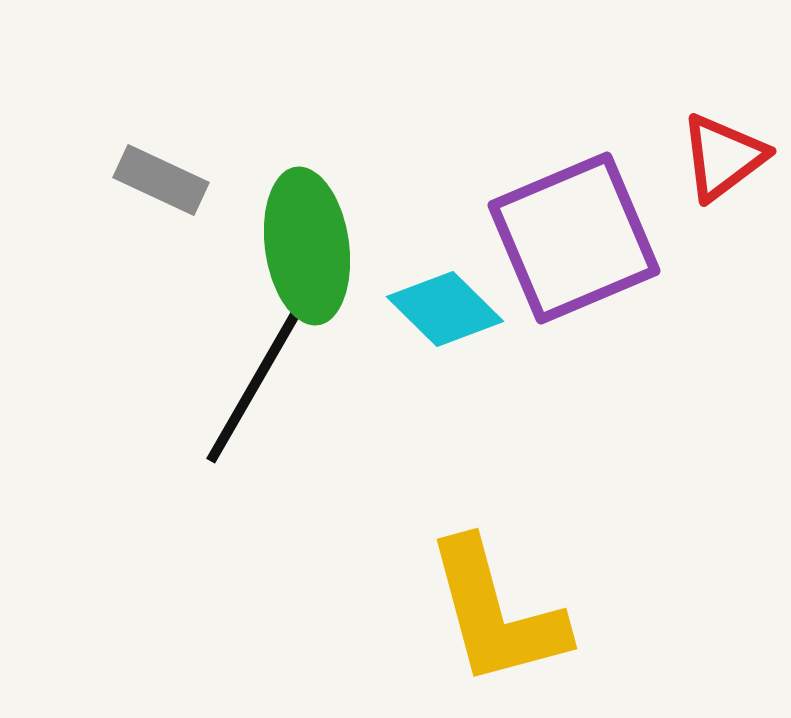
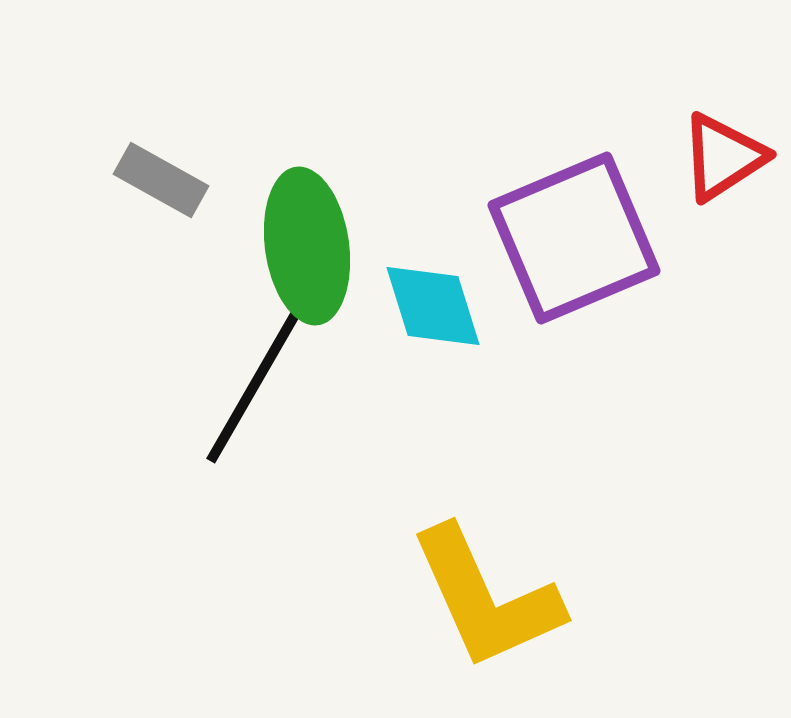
red triangle: rotated 4 degrees clockwise
gray rectangle: rotated 4 degrees clockwise
cyan diamond: moved 12 px left, 3 px up; rotated 28 degrees clockwise
yellow L-shape: moved 10 px left, 15 px up; rotated 9 degrees counterclockwise
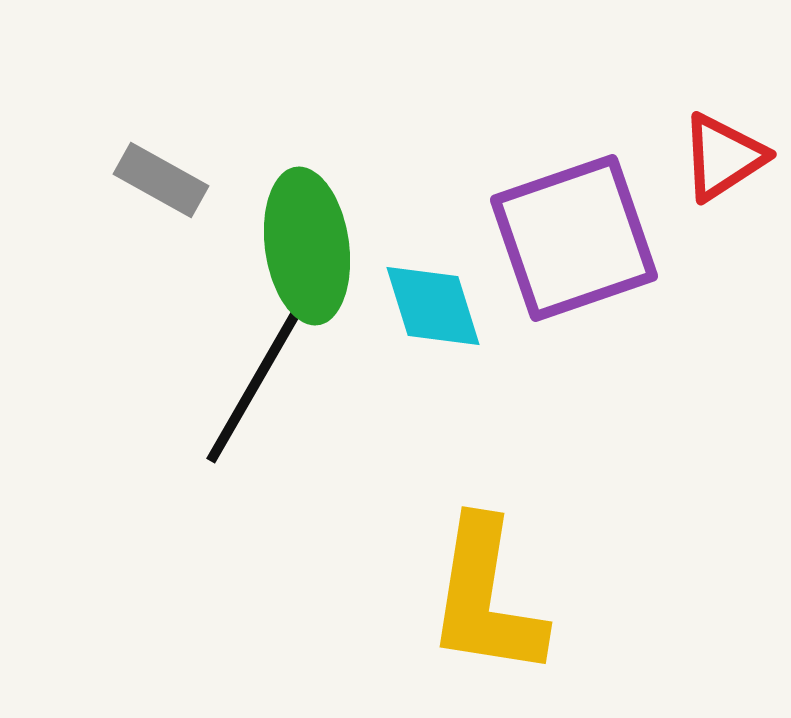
purple square: rotated 4 degrees clockwise
yellow L-shape: rotated 33 degrees clockwise
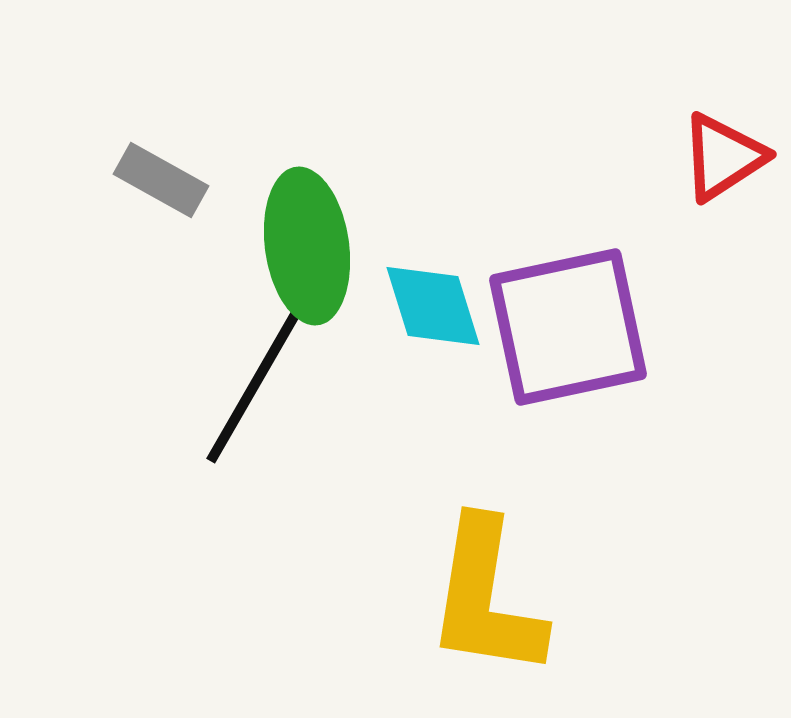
purple square: moved 6 px left, 89 px down; rotated 7 degrees clockwise
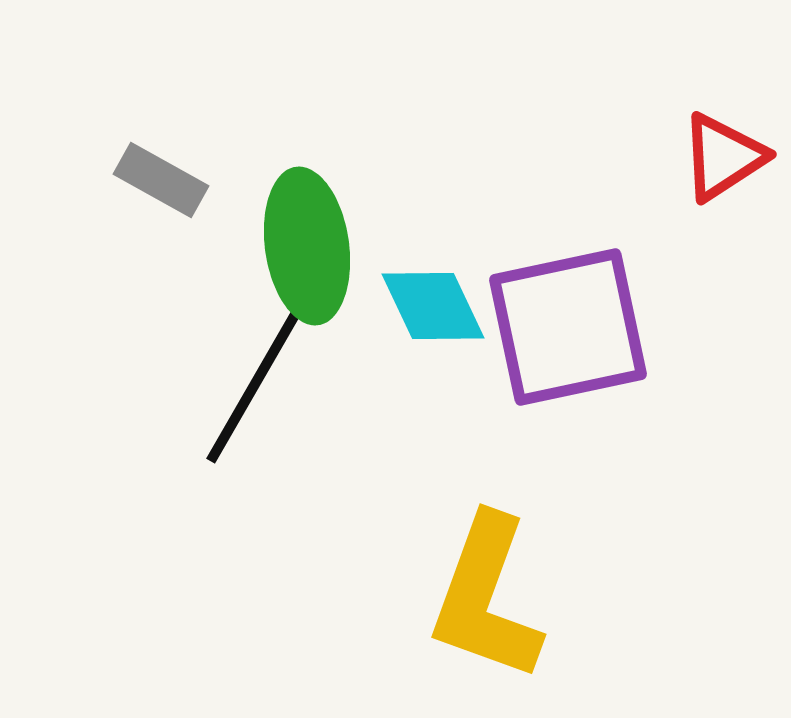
cyan diamond: rotated 8 degrees counterclockwise
yellow L-shape: rotated 11 degrees clockwise
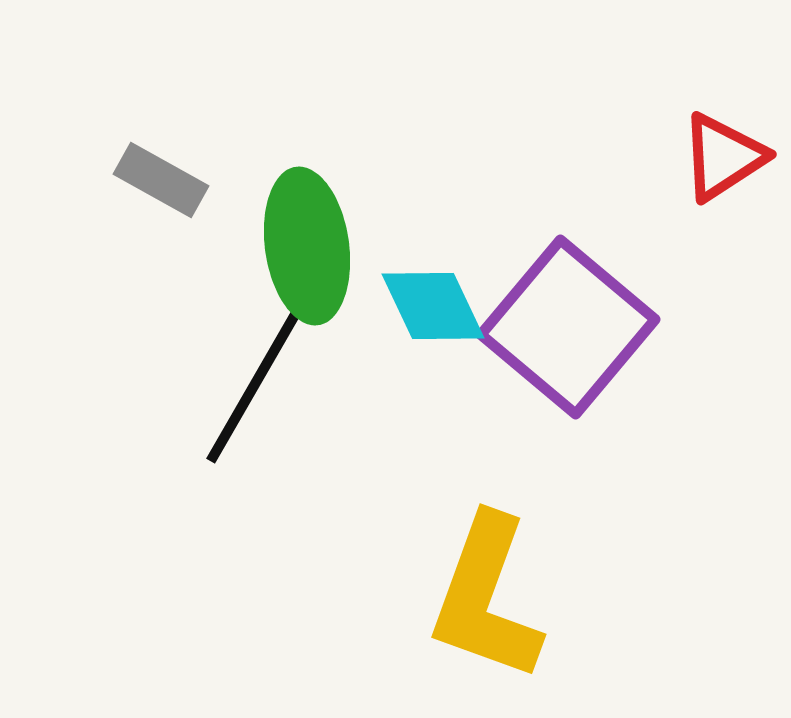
purple square: rotated 38 degrees counterclockwise
